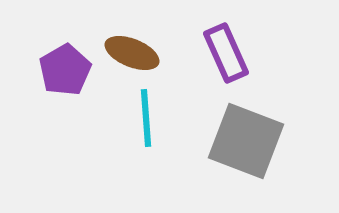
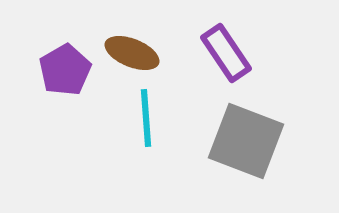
purple rectangle: rotated 10 degrees counterclockwise
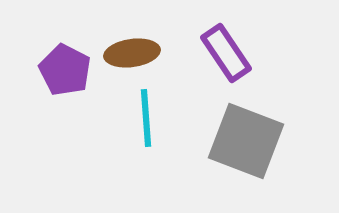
brown ellipse: rotated 30 degrees counterclockwise
purple pentagon: rotated 15 degrees counterclockwise
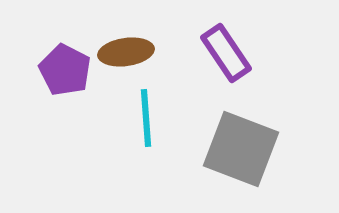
brown ellipse: moved 6 px left, 1 px up
gray square: moved 5 px left, 8 px down
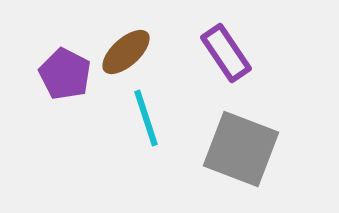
brown ellipse: rotated 34 degrees counterclockwise
purple pentagon: moved 4 px down
cyan line: rotated 14 degrees counterclockwise
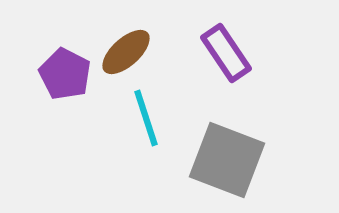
gray square: moved 14 px left, 11 px down
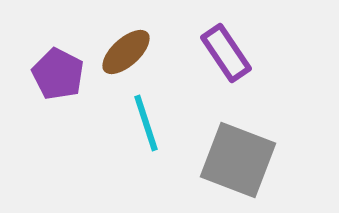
purple pentagon: moved 7 px left
cyan line: moved 5 px down
gray square: moved 11 px right
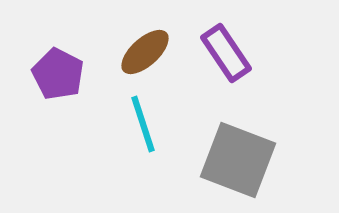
brown ellipse: moved 19 px right
cyan line: moved 3 px left, 1 px down
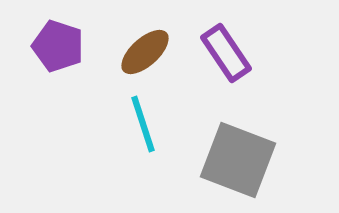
purple pentagon: moved 28 px up; rotated 9 degrees counterclockwise
